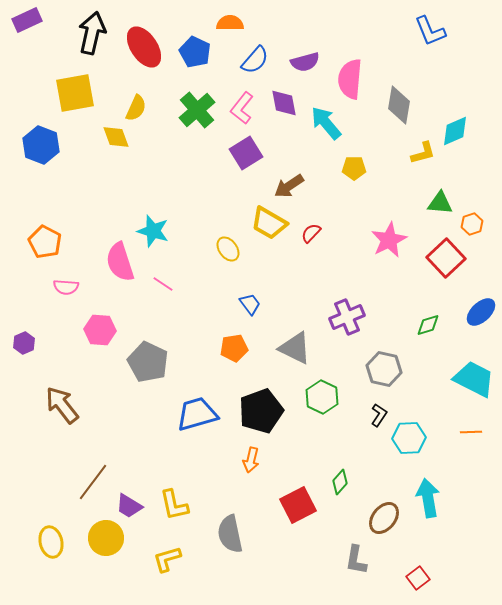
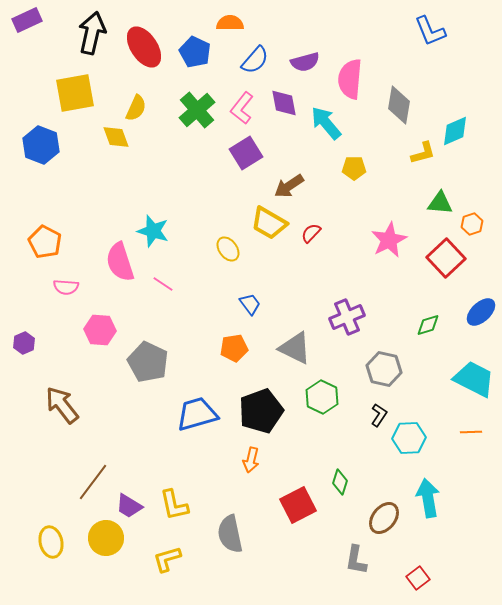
green diamond at (340, 482): rotated 25 degrees counterclockwise
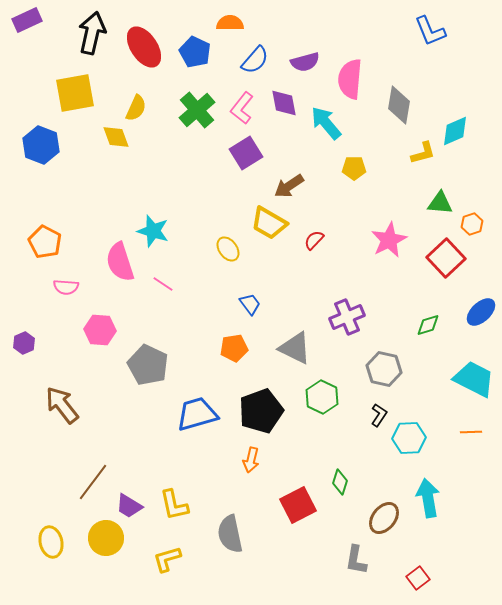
red semicircle at (311, 233): moved 3 px right, 7 px down
gray pentagon at (148, 362): moved 3 px down
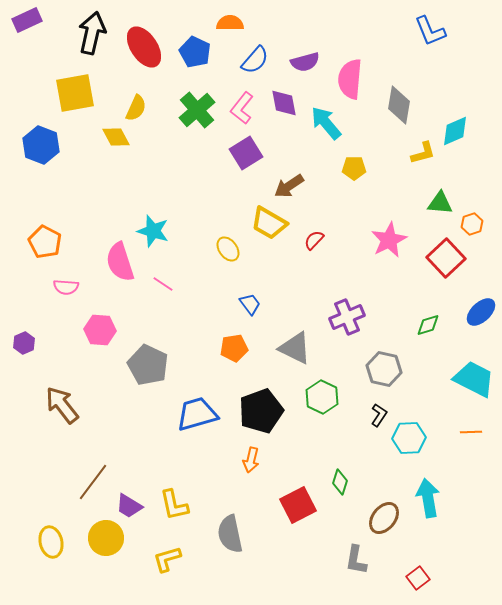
yellow diamond at (116, 137): rotated 8 degrees counterclockwise
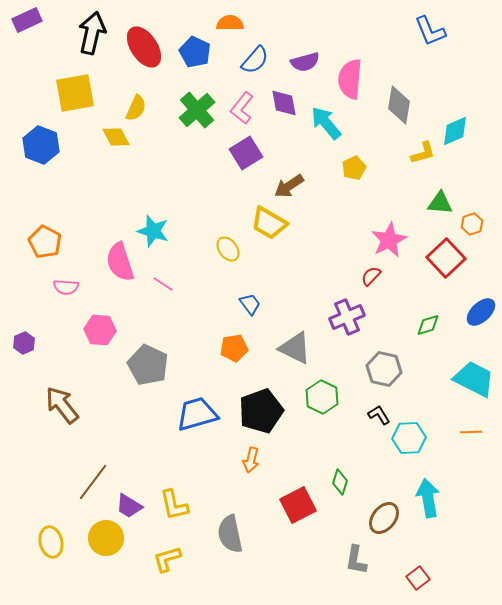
yellow pentagon at (354, 168): rotated 25 degrees counterclockwise
red semicircle at (314, 240): moved 57 px right, 36 px down
black L-shape at (379, 415): rotated 65 degrees counterclockwise
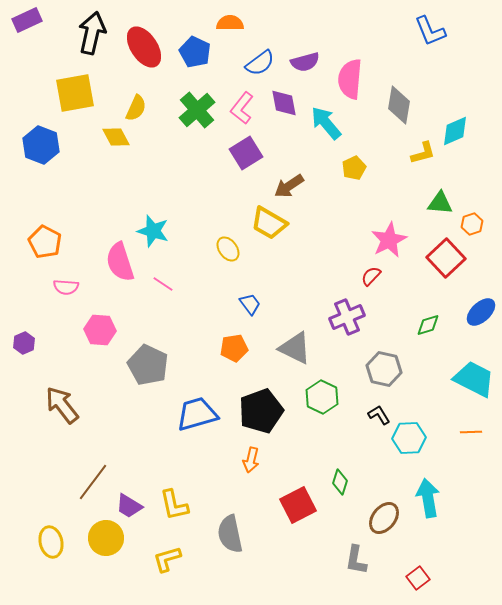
blue semicircle at (255, 60): moved 5 px right, 3 px down; rotated 12 degrees clockwise
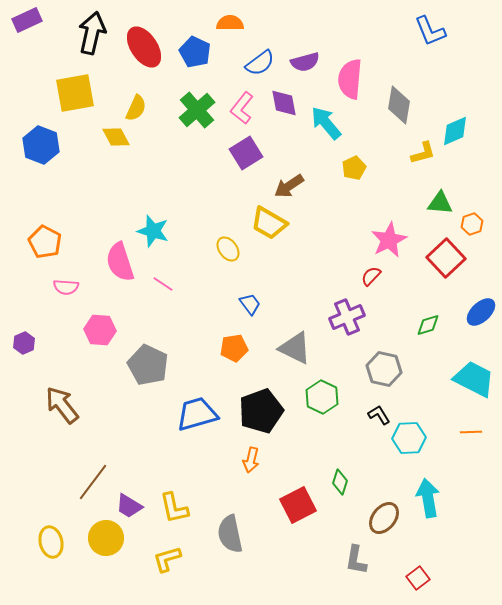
yellow L-shape at (174, 505): moved 3 px down
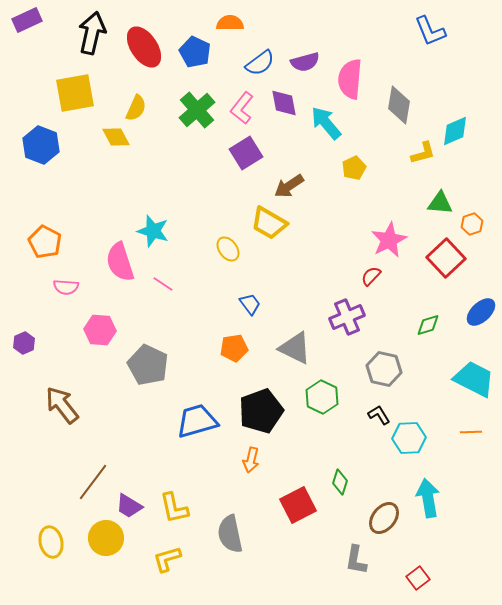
blue trapezoid at (197, 414): moved 7 px down
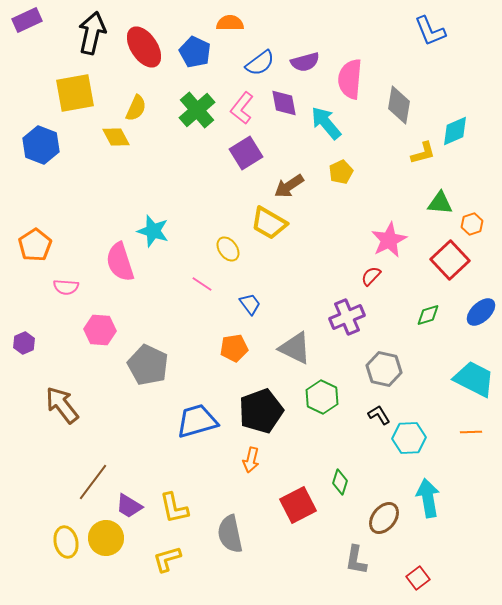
yellow pentagon at (354, 168): moved 13 px left, 4 px down
orange pentagon at (45, 242): moved 10 px left, 3 px down; rotated 12 degrees clockwise
red square at (446, 258): moved 4 px right, 2 px down
pink line at (163, 284): moved 39 px right
green diamond at (428, 325): moved 10 px up
yellow ellipse at (51, 542): moved 15 px right
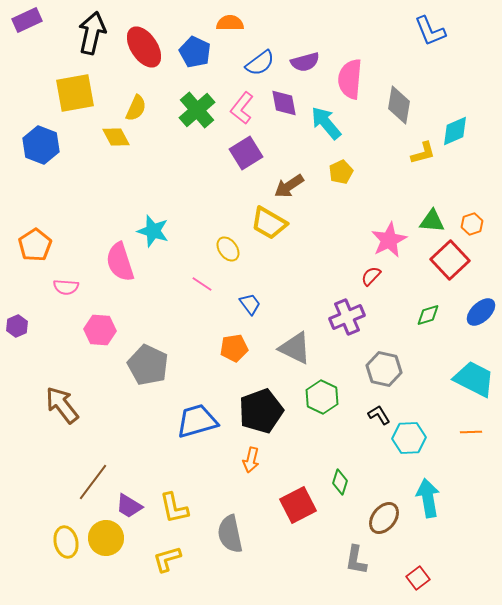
green triangle at (440, 203): moved 8 px left, 18 px down
purple hexagon at (24, 343): moved 7 px left, 17 px up
